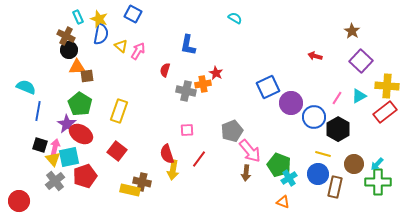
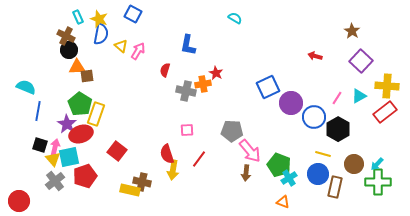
yellow rectangle at (119, 111): moved 23 px left, 3 px down
gray pentagon at (232, 131): rotated 25 degrees clockwise
red ellipse at (81, 134): rotated 50 degrees counterclockwise
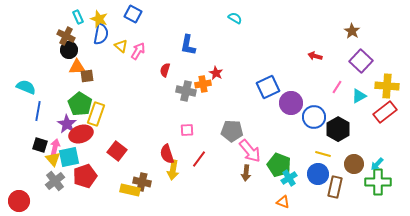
pink line at (337, 98): moved 11 px up
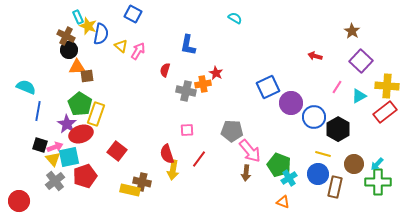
yellow star at (99, 19): moved 11 px left, 7 px down
pink arrow at (55, 147): rotated 56 degrees clockwise
